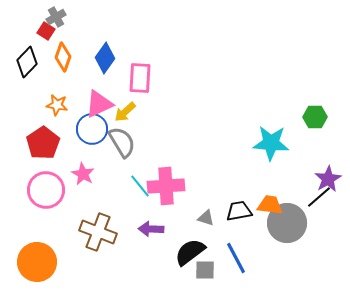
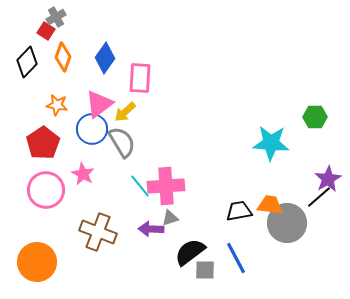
pink triangle: rotated 12 degrees counterclockwise
gray triangle: moved 36 px left; rotated 36 degrees counterclockwise
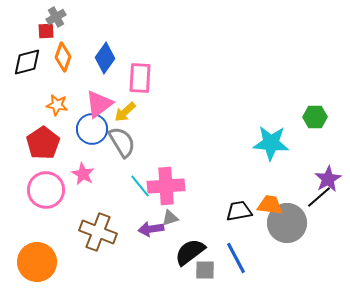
red square: rotated 36 degrees counterclockwise
black diamond: rotated 32 degrees clockwise
purple arrow: rotated 10 degrees counterclockwise
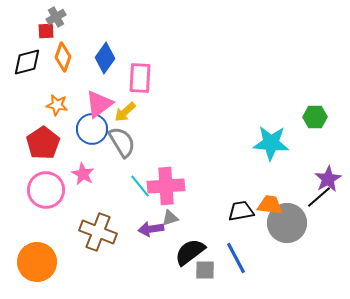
black trapezoid: moved 2 px right
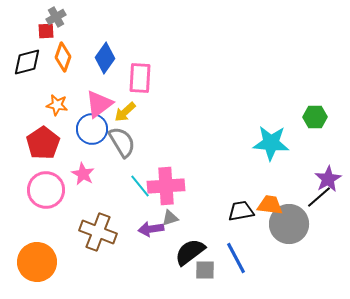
gray circle: moved 2 px right, 1 px down
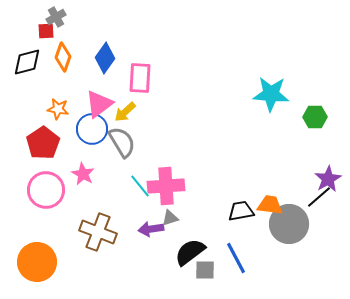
orange star: moved 1 px right, 4 px down
cyan star: moved 49 px up
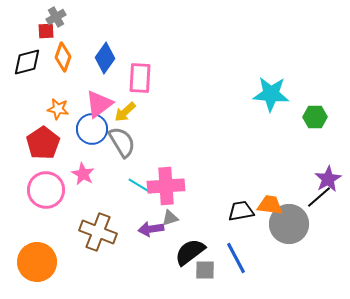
cyan line: rotated 20 degrees counterclockwise
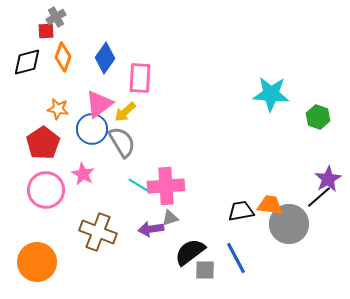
green hexagon: moved 3 px right; rotated 20 degrees clockwise
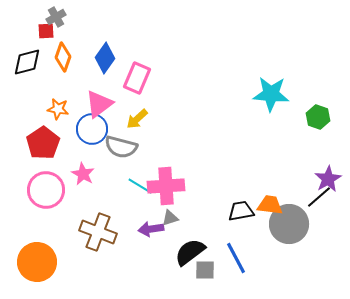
pink rectangle: moved 3 px left; rotated 20 degrees clockwise
yellow arrow: moved 12 px right, 7 px down
gray semicircle: moved 1 px left, 5 px down; rotated 136 degrees clockwise
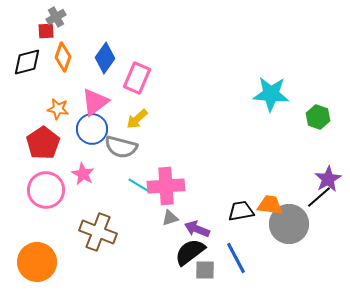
pink triangle: moved 4 px left, 2 px up
purple arrow: moved 46 px right; rotated 30 degrees clockwise
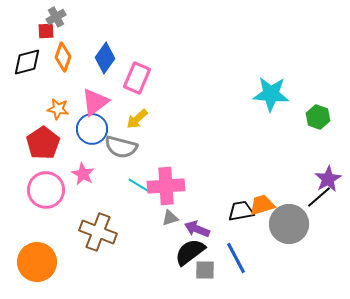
orange trapezoid: moved 8 px left; rotated 24 degrees counterclockwise
